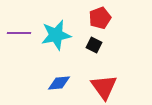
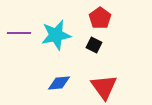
red pentagon: rotated 15 degrees counterclockwise
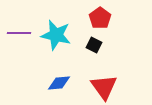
cyan star: rotated 24 degrees clockwise
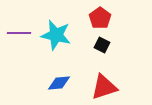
black square: moved 8 px right
red triangle: rotated 48 degrees clockwise
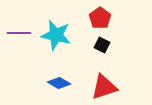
blue diamond: rotated 35 degrees clockwise
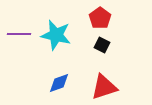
purple line: moved 1 px down
blue diamond: rotated 50 degrees counterclockwise
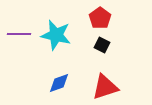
red triangle: moved 1 px right
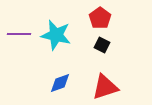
blue diamond: moved 1 px right
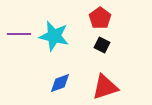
cyan star: moved 2 px left, 1 px down
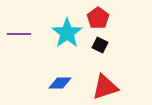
red pentagon: moved 2 px left
cyan star: moved 13 px right, 3 px up; rotated 24 degrees clockwise
black square: moved 2 px left
blue diamond: rotated 20 degrees clockwise
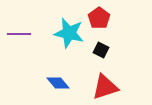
red pentagon: moved 1 px right
cyan star: moved 2 px right; rotated 24 degrees counterclockwise
black square: moved 1 px right, 5 px down
blue diamond: moved 2 px left; rotated 50 degrees clockwise
